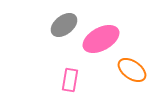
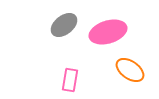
pink ellipse: moved 7 px right, 7 px up; rotated 12 degrees clockwise
orange ellipse: moved 2 px left
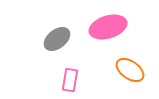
gray ellipse: moved 7 px left, 14 px down
pink ellipse: moved 5 px up
